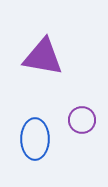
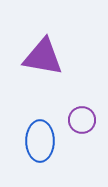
blue ellipse: moved 5 px right, 2 px down
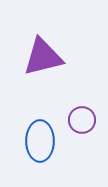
purple triangle: rotated 24 degrees counterclockwise
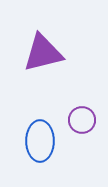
purple triangle: moved 4 px up
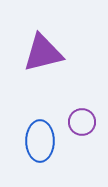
purple circle: moved 2 px down
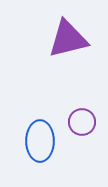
purple triangle: moved 25 px right, 14 px up
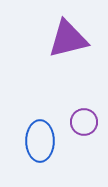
purple circle: moved 2 px right
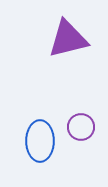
purple circle: moved 3 px left, 5 px down
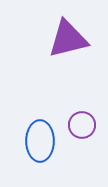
purple circle: moved 1 px right, 2 px up
